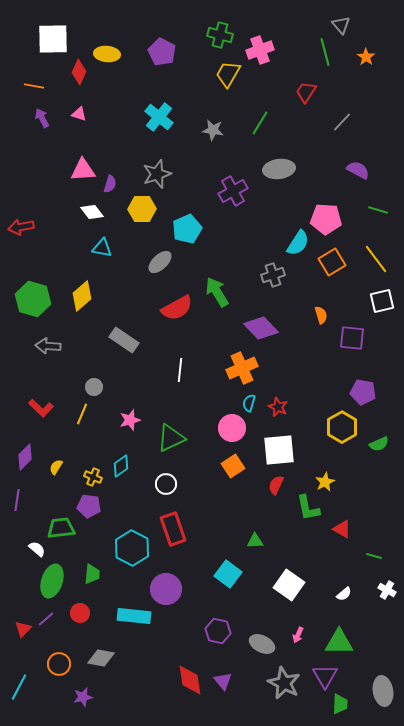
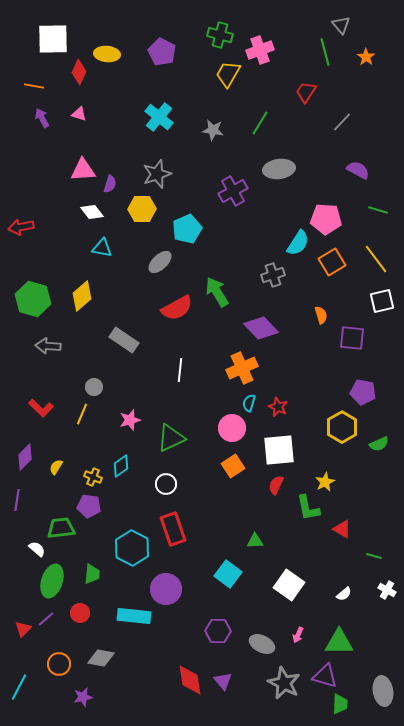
purple hexagon at (218, 631): rotated 10 degrees counterclockwise
purple triangle at (325, 676): rotated 44 degrees counterclockwise
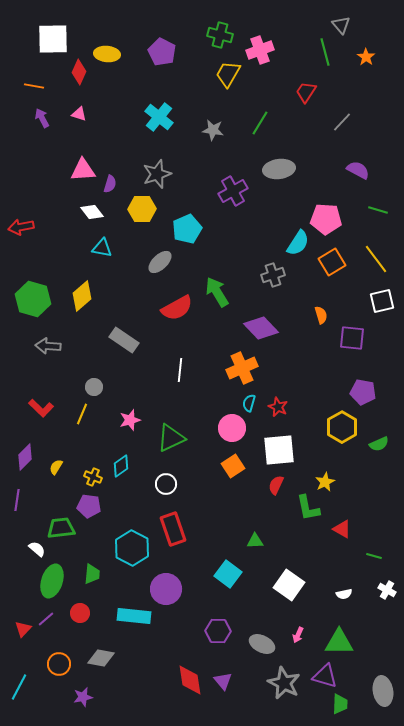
white semicircle at (344, 594): rotated 28 degrees clockwise
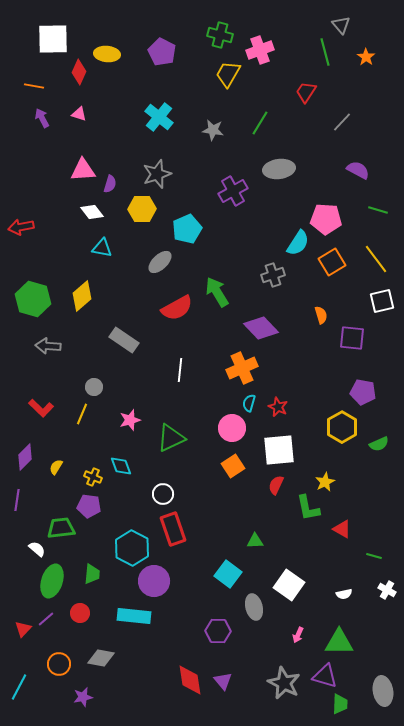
cyan diamond at (121, 466): rotated 75 degrees counterclockwise
white circle at (166, 484): moved 3 px left, 10 px down
purple circle at (166, 589): moved 12 px left, 8 px up
gray ellipse at (262, 644): moved 8 px left, 37 px up; rotated 50 degrees clockwise
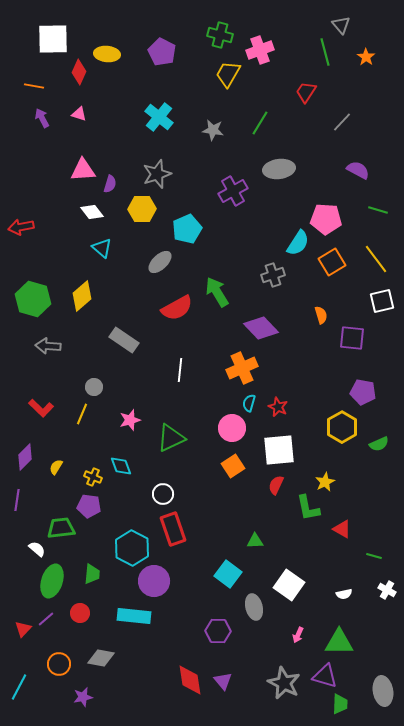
cyan triangle at (102, 248): rotated 30 degrees clockwise
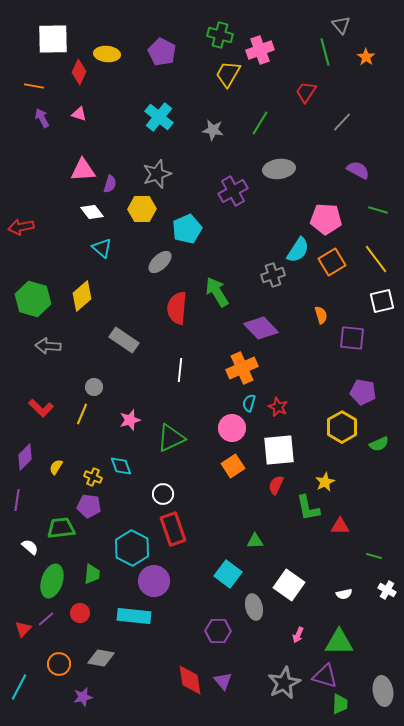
cyan semicircle at (298, 243): moved 7 px down
red semicircle at (177, 308): rotated 124 degrees clockwise
red triangle at (342, 529): moved 2 px left, 3 px up; rotated 30 degrees counterclockwise
white semicircle at (37, 549): moved 7 px left, 2 px up
gray star at (284, 683): rotated 20 degrees clockwise
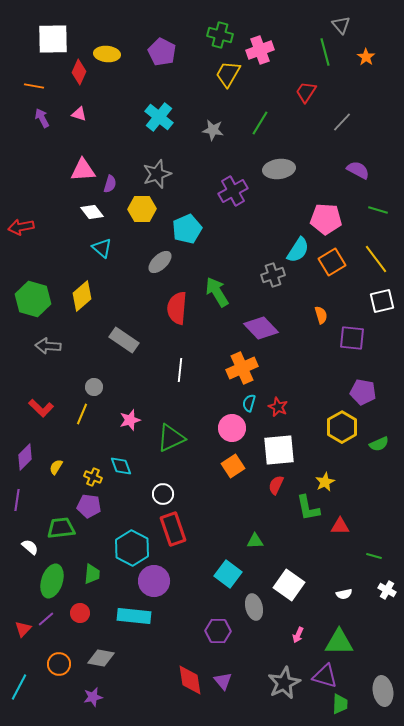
purple star at (83, 697): moved 10 px right
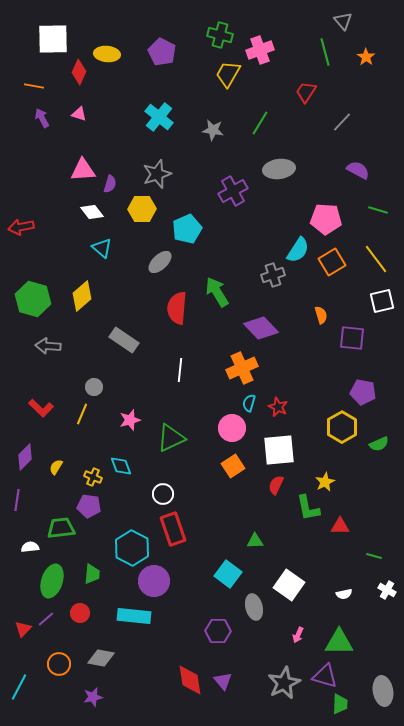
gray triangle at (341, 25): moved 2 px right, 4 px up
white semicircle at (30, 547): rotated 48 degrees counterclockwise
